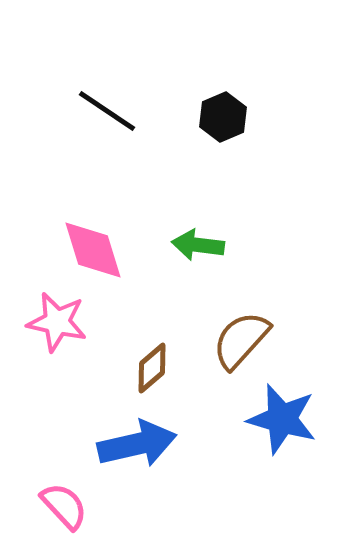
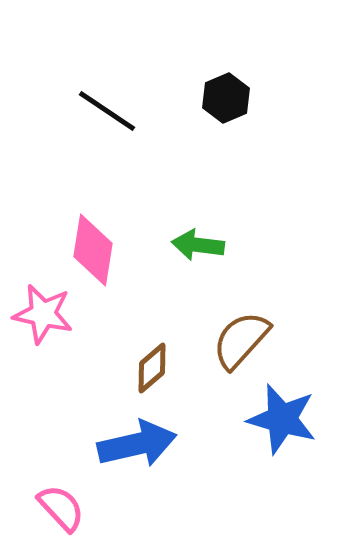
black hexagon: moved 3 px right, 19 px up
pink diamond: rotated 26 degrees clockwise
pink star: moved 14 px left, 8 px up
pink semicircle: moved 3 px left, 2 px down
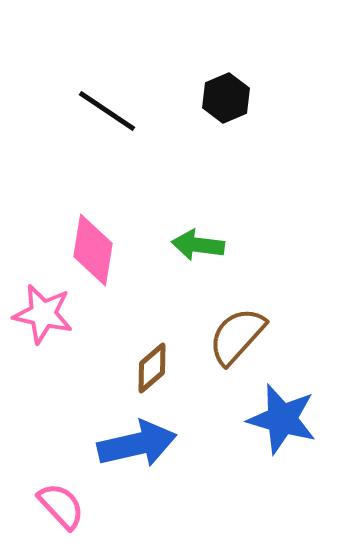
brown semicircle: moved 4 px left, 4 px up
pink semicircle: moved 2 px up
